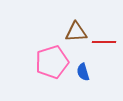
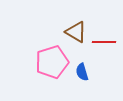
brown triangle: rotated 35 degrees clockwise
blue semicircle: moved 1 px left
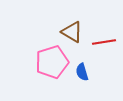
brown triangle: moved 4 px left
red line: rotated 10 degrees counterclockwise
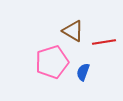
brown triangle: moved 1 px right, 1 px up
blue semicircle: moved 1 px right; rotated 36 degrees clockwise
